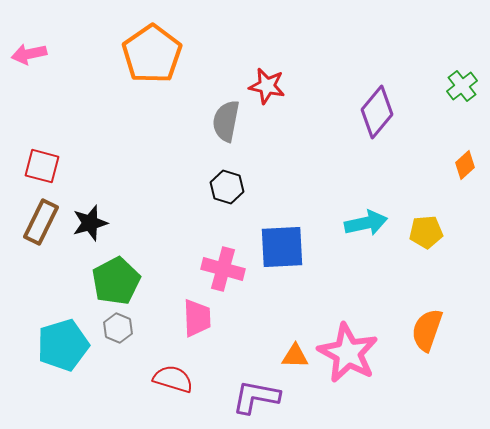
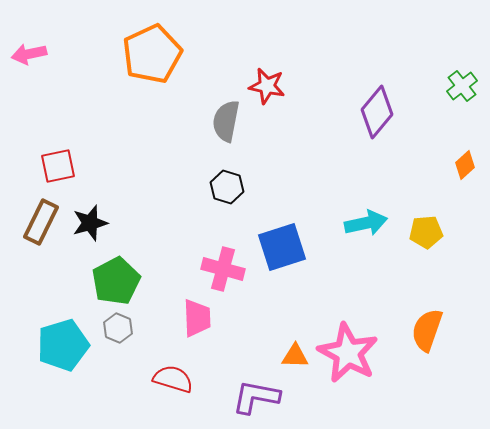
orange pentagon: rotated 10 degrees clockwise
red square: moved 16 px right; rotated 27 degrees counterclockwise
blue square: rotated 15 degrees counterclockwise
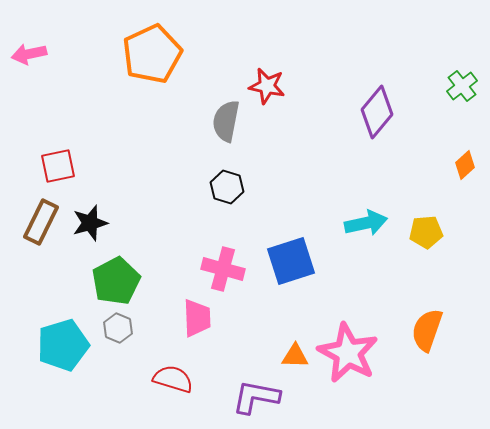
blue square: moved 9 px right, 14 px down
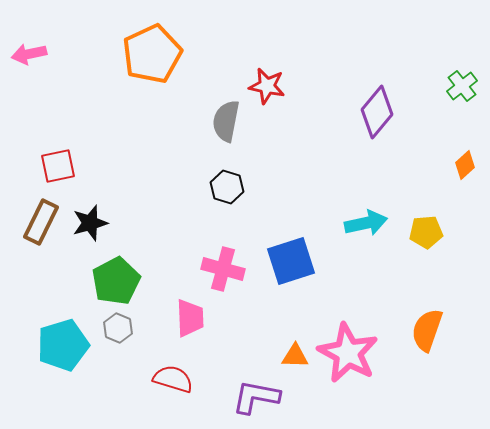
pink trapezoid: moved 7 px left
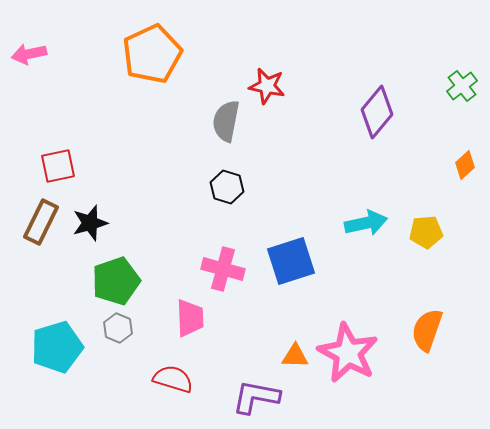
green pentagon: rotated 9 degrees clockwise
cyan pentagon: moved 6 px left, 2 px down
